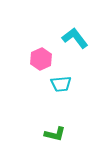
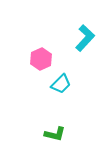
cyan L-shape: moved 10 px right; rotated 80 degrees clockwise
cyan trapezoid: rotated 40 degrees counterclockwise
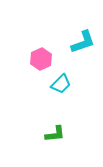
cyan L-shape: moved 2 px left, 4 px down; rotated 28 degrees clockwise
green L-shape: rotated 20 degrees counterclockwise
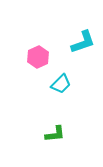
pink hexagon: moved 3 px left, 2 px up
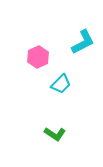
cyan L-shape: rotated 8 degrees counterclockwise
green L-shape: rotated 40 degrees clockwise
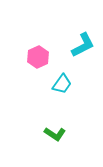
cyan L-shape: moved 3 px down
cyan trapezoid: moved 1 px right; rotated 10 degrees counterclockwise
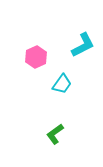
pink hexagon: moved 2 px left
green L-shape: rotated 110 degrees clockwise
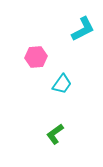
cyan L-shape: moved 16 px up
pink hexagon: rotated 20 degrees clockwise
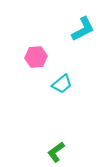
cyan trapezoid: rotated 15 degrees clockwise
green L-shape: moved 1 px right, 18 px down
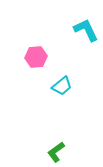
cyan L-shape: moved 3 px right, 1 px down; rotated 88 degrees counterclockwise
cyan trapezoid: moved 2 px down
